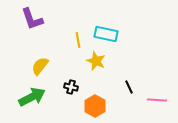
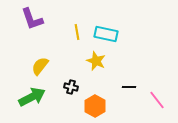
yellow line: moved 1 px left, 8 px up
black line: rotated 64 degrees counterclockwise
pink line: rotated 48 degrees clockwise
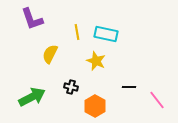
yellow semicircle: moved 10 px right, 12 px up; rotated 12 degrees counterclockwise
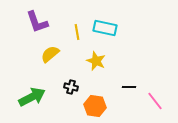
purple L-shape: moved 5 px right, 3 px down
cyan rectangle: moved 1 px left, 6 px up
yellow semicircle: rotated 24 degrees clockwise
pink line: moved 2 px left, 1 px down
orange hexagon: rotated 20 degrees counterclockwise
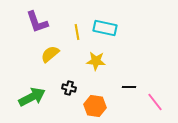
yellow star: rotated 18 degrees counterclockwise
black cross: moved 2 px left, 1 px down
pink line: moved 1 px down
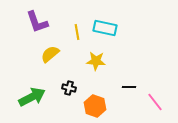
orange hexagon: rotated 10 degrees clockwise
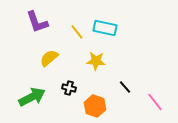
yellow line: rotated 28 degrees counterclockwise
yellow semicircle: moved 1 px left, 4 px down
black line: moved 4 px left; rotated 48 degrees clockwise
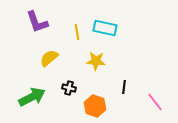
yellow line: rotated 28 degrees clockwise
black line: moved 1 px left; rotated 48 degrees clockwise
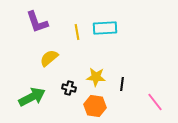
cyan rectangle: rotated 15 degrees counterclockwise
yellow star: moved 16 px down
black line: moved 2 px left, 3 px up
orange hexagon: rotated 10 degrees counterclockwise
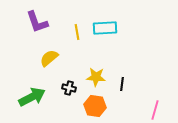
pink line: moved 8 px down; rotated 54 degrees clockwise
